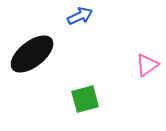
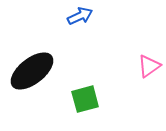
black ellipse: moved 17 px down
pink triangle: moved 2 px right, 1 px down
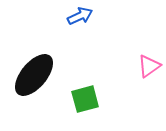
black ellipse: moved 2 px right, 4 px down; rotated 12 degrees counterclockwise
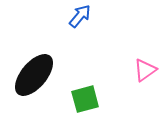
blue arrow: rotated 25 degrees counterclockwise
pink triangle: moved 4 px left, 4 px down
